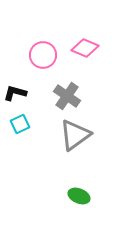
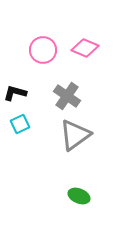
pink circle: moved 5 px up
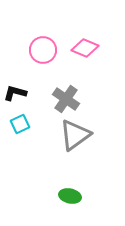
gray cross: moved 1 px left, 3 px down
green ellipse: moved 9 px left; rotated 10 degrees counterclockwise
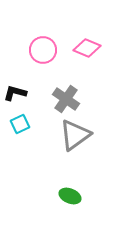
pink diamond: moved 2 px right
green ellipse: rotated 10 degrees clockwise
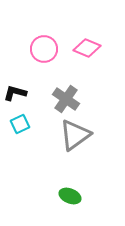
pink circle: moved 1 px right, 1 px up
